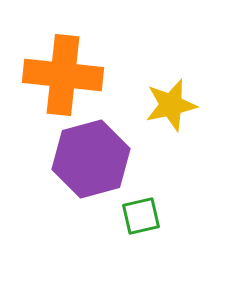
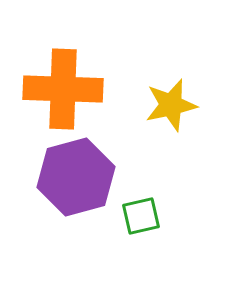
orange cross: moved 14 px down; rotated 4 degrees counterclockwise
purple hexagon: moved 15 px left, 18 px down
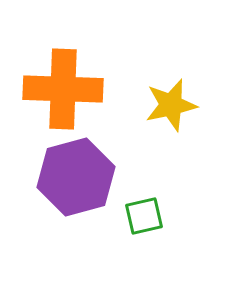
green square: moved 3 px right
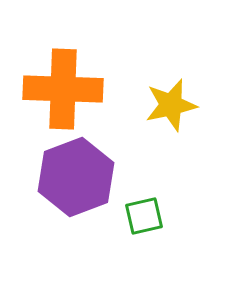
purple hexagon: rotated 6 degrees counterclockwise
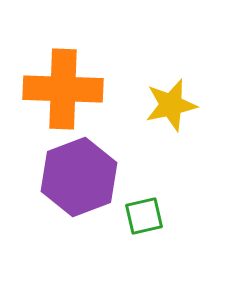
purple hexagon: moved 3 px right
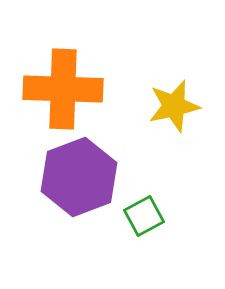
yellow star: moved 3 px right, 1 px down
green square: rotated 15 degrees counterclockwise
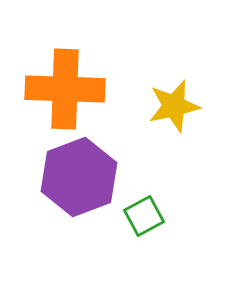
orange cross: moved 2 px right
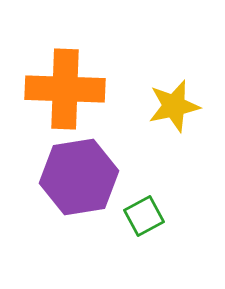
purple hexagon: rotated 12 degrees clockwise
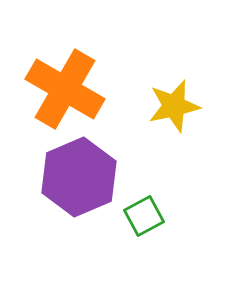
orange cross: rotated 28 degrees clockwise
purple hexagon: rotated 14 degrees counterclockwise
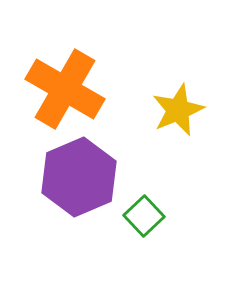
yellow star: moved 4 px right, 4 px down; rotated 10 degrees counterclockwise
green square: rotated 15 degrees counterclockwise
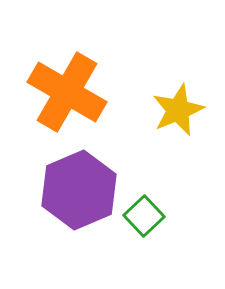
orange cross: moved 2 px right, 3 px down
purple hexagon: moved 13 px down
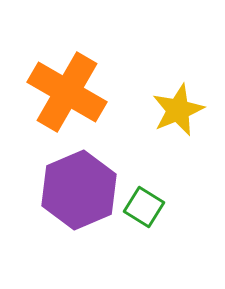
green square: moved 9 px up; rotated 15 degrees counterclockwise
